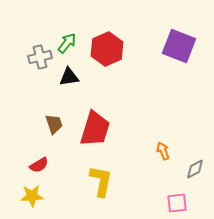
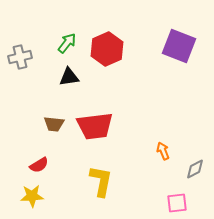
gray cross: moved 20 px left
brown trapezoid: rotated 115 degrees clockwise
red trapezoid: moved 3 px up; rotated 66 degrees clockwise
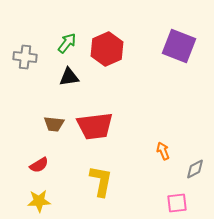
gray cross: moved 5 px right; rotated 20 degrees clockwise
yellow star: moved 7 px right, 5 px down
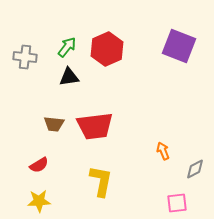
green arrow: moved 4 px down
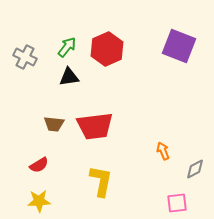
gray cross: rotated 20 degrees clockwise
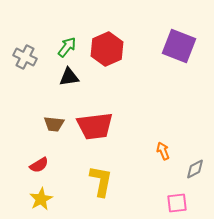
yellow star: moved 2 px right, 2 px up; rotated 25 degrees counterclockwise
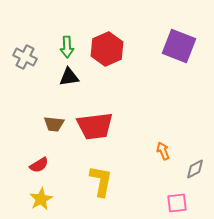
green arrow: rotated 140 degrees clockwise
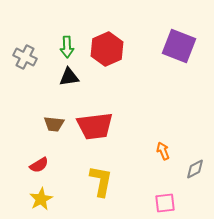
pink square: moved 12 px left
